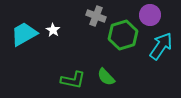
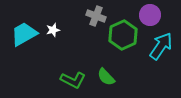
white star: rotated 24 degrees clockwise
green hexagon: rotated 8 degrees counterclockwise
green L-shape: rotated 15 degrees clockwise
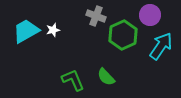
cyan trapezoid: moved 2 px right, 3 px up
green L-shape: rotated 140 degrees counterclockwise
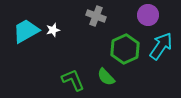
purple circle: moved 2 px left
green hexagon: moved 2 px right, 14 px down
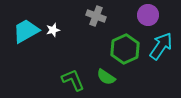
green semicircle: rotated 12 degrees counterclockwise
